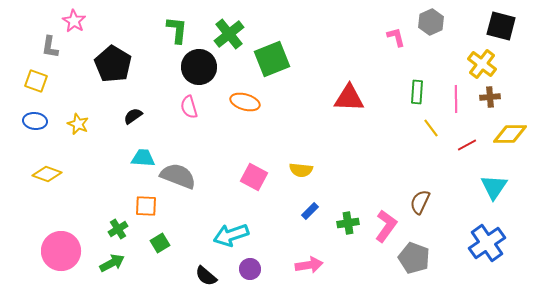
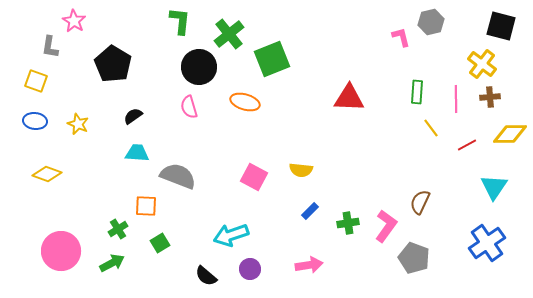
gray hexagon at (431, 22): rotated 10 degrees clockwise
green L-shape at (177, 30): moved 3 px right, 9 px up
pink L-shape at (396, 37): moved 5 px right
cyan trapezoid at (143, 158): moved 6 px left, 5 px up
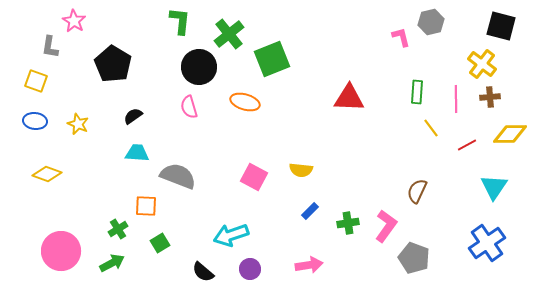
brown semicircle at (420, 202): moved 3 px left, 11 px up
black semicircle at (206, 276): moved 3 px left, 4 px up
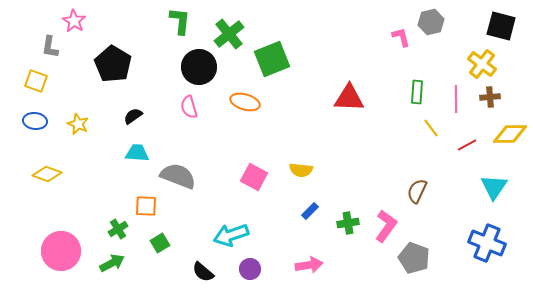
blue cross at (487, 243): rotated 33 degrees counterclockwise
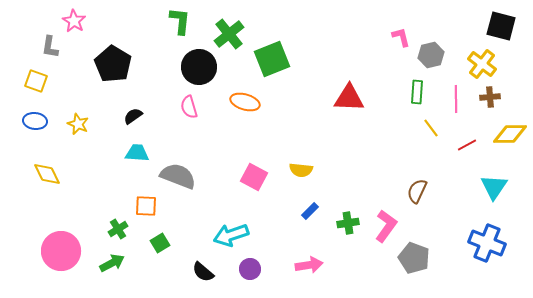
gray hexagon at (431, 22): moved 33 px down
yellow diamond at (47, 174): rotated 44 degrees clockwise
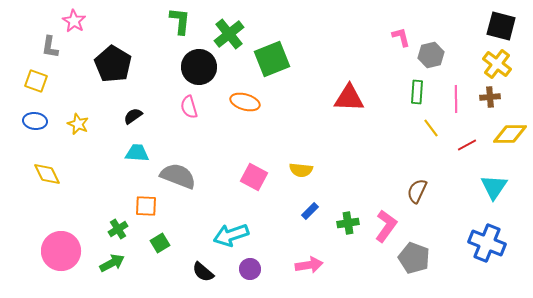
yellow cross at (482, 64): moved 15 px right
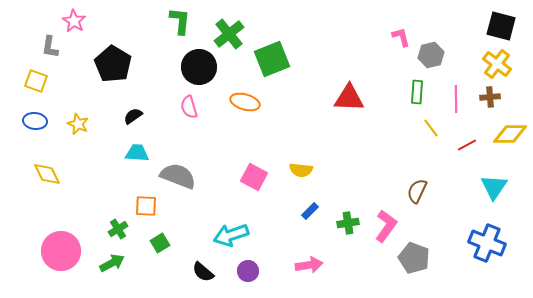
purple circle at (250, 269): moved 2 px left, 2 px down
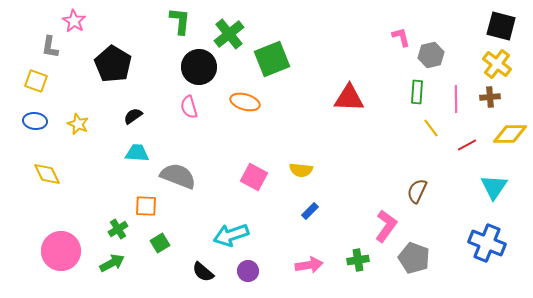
green cross at (348, 223): moved 10 px right, 37 px down
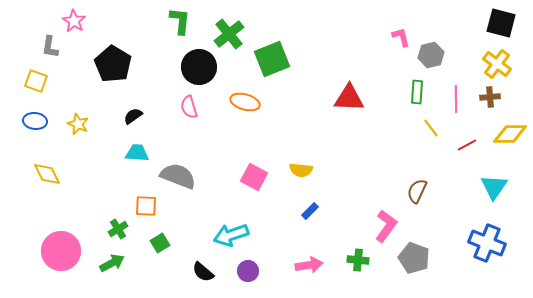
black square at (501, 26): moved 3 px up
green cross at (358, 260): rotated 15 degrees clockwise
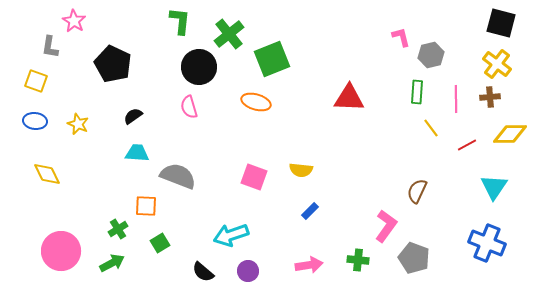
black pentagon at (113, 64): rotated 6 degrees counterclockwise
orange ellipse at (245, 102): moved 11 px right
pink square at (254, 177): rotated 8 degrees counterclockwise
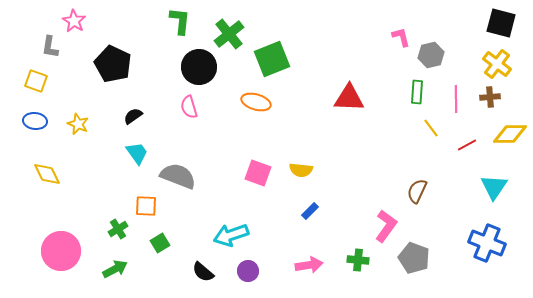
cyan trapezoid at (137, 153): rotated 50 degrees clockwise
pink square at (254, 177): moved 4 px right, 4 px up
green arrow at (112, 263): moved 3 px right, 6 px down
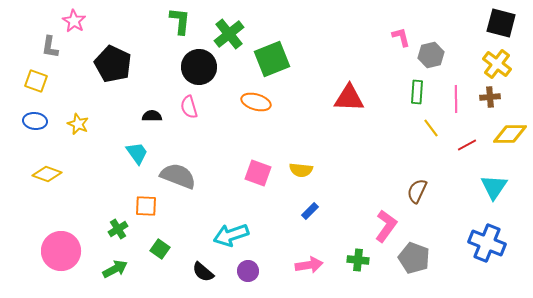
black semicircle at (133, 116): moved 19 px right; rotated 36 degrees clockwise
yellow diamond at (47, 174): rotated 44 degrees counterclockwise
green square at (160, 243): moved 6 px down; rotated 24 degrees counterclockwise
